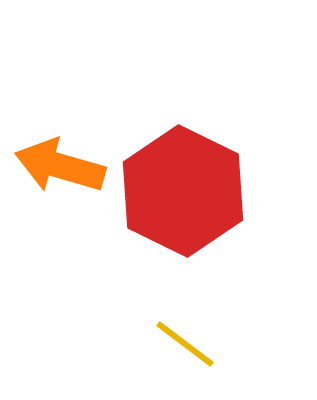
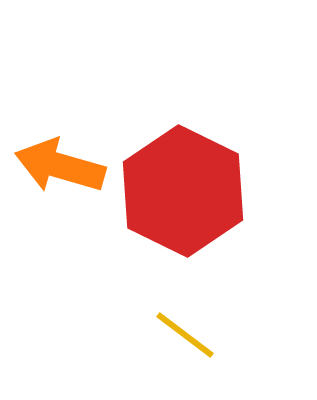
yellow line: moved 9 px up
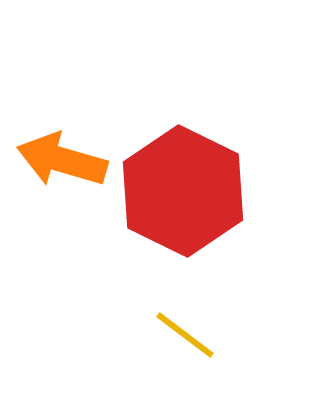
orange arrow: moved 2 px right, 6 px up
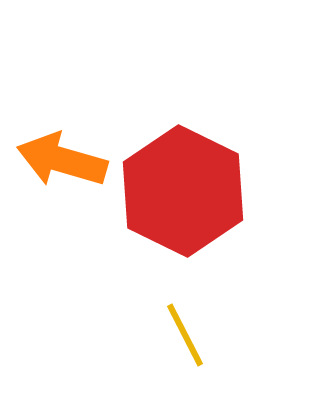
yellow line: rotated 26 degrees clockwise
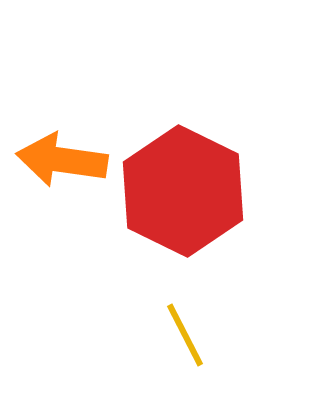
orange arrow: rotated 8 degrees counterclockwise
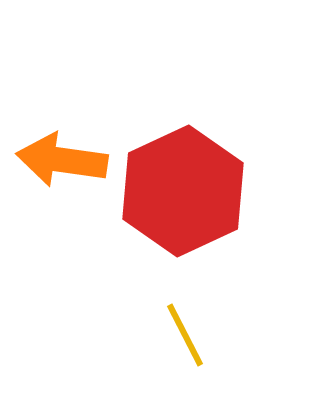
red hexagon: rotated 9 degrees clockwise
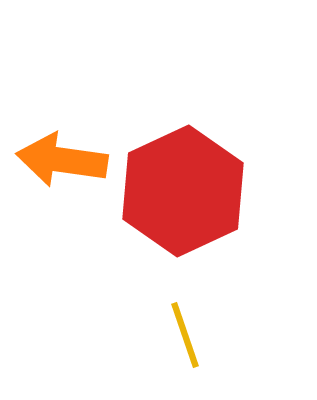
yellow line: rotated 8 degrees clockwise
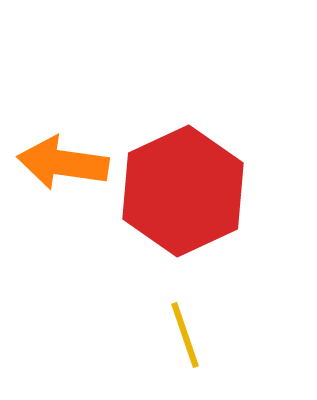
orange arrow: moved 1 px right, 3 px down
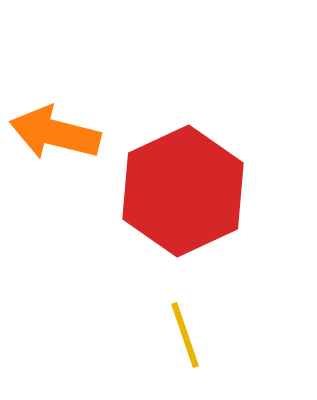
orange arrow: moved 8 px left, 30 px up; rotated 6 degrees clockwise
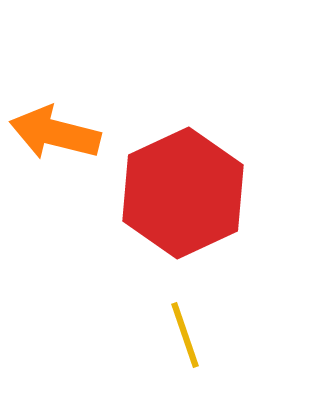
red hexagon: moved 2 px down
